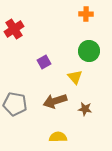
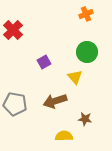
orange cross: rotated 24 degrees counterclockwise
red cross: moved 1 px left, 1 px down; rotated 12 degrees counterclockwise
green circle: moved 2 px left, 1 px down
brown star: moved 10 px down
yellow semicircle: moved 6 px right, 1 px up
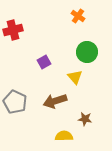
orange cross: moved 8 px left, 2 px down; rotated 32 degrees counterclockwise
red cross: rotated 30 degrees clockwise
gray pentagon: moved 2 px up; rotated 15 degrees clockwise
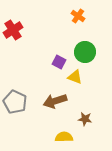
red cross: rotated 18 degrees counterclockwise
green circle: moved 2 px left
purple square: moved 15 px right; rotated 32 degrees counterclockwise
yellow triangle: rotated 28 degrees counterclockwise
yellow semicircle: moved 1 px down
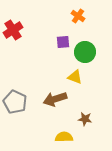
purple square: moved 4 px right, 20 px up; rotated 32 degrees counterclockwise
brown arrow: moved 2 px up
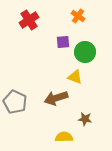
red cross: moved 16 px right, 10 px up
brown arrow: moved 1 px right, 1 px up
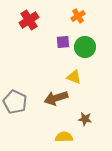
orange cross: rotated 24 degrees clockwise
green circle: moved 5 px up
yellow triangle: moved 1 px left
